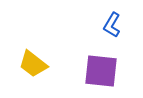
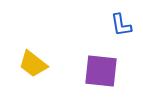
blue L-shape: moved 9 px right; rotated 40 degrees counterclockwise
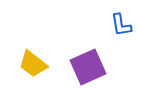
purple square: moved 13 px left, 4 px up; rotated 30 degrees counterclockwise
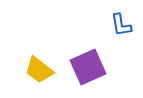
yellow trapezoid: moved 6 px right, 6 px down
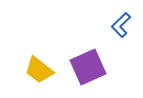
blue L-shape: rotated 55 degrees clockwise
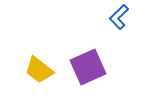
blue L-shape: moved 2 px left, 8 px up
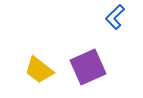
blue L-shape: moved 4 px left
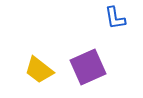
blue L-shape: moved 1 px down; rotated 55 degrees counterclockwise
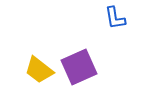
purple square: moved 9 px left
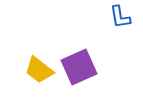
blue L-shape: moved 5 px right, 1 px up
